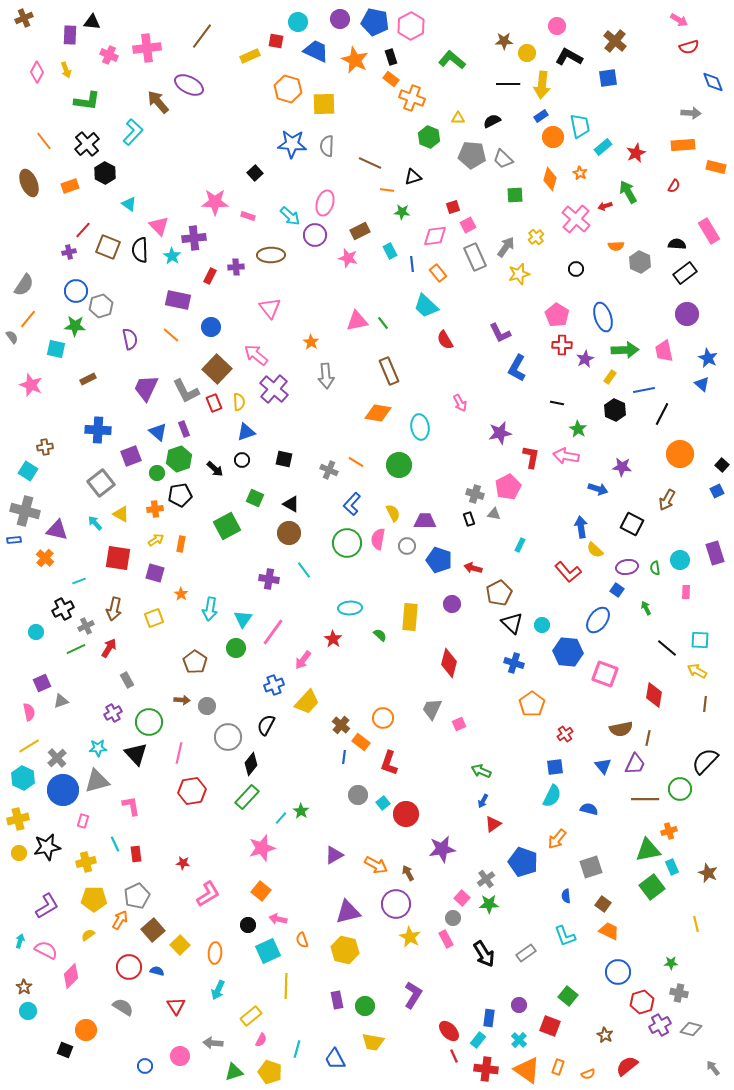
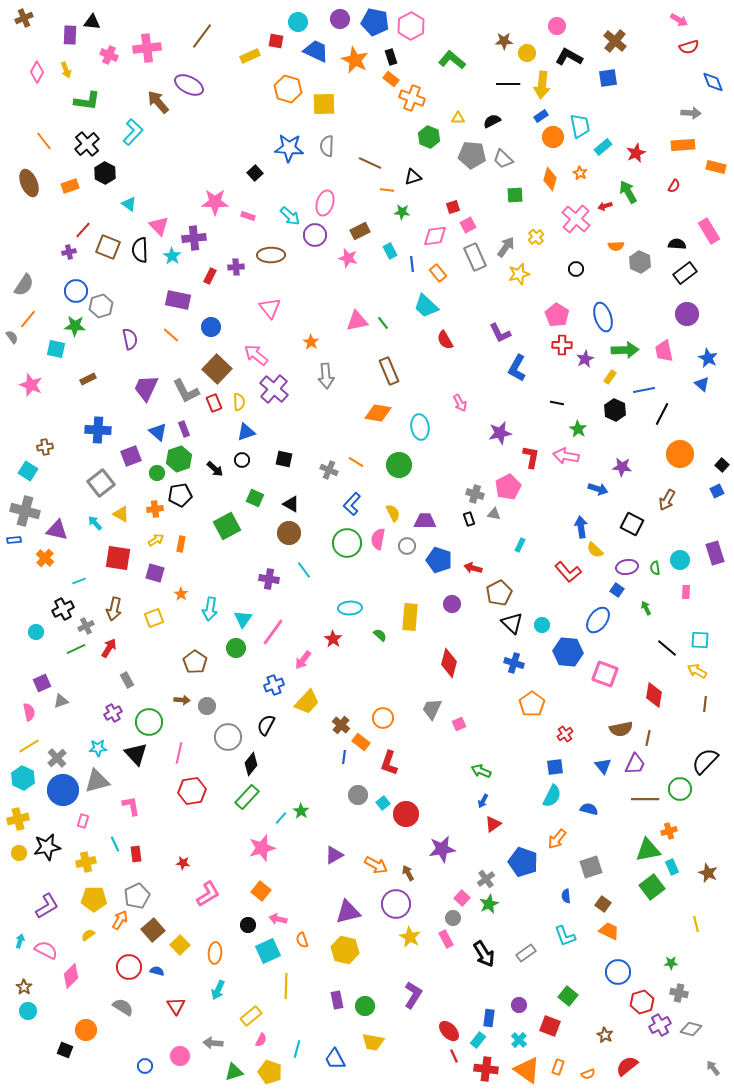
blue star at (292, 144): moved 3 px left, 4 px down
green star at (489, 904): rotated 24 degrees counterclockwise
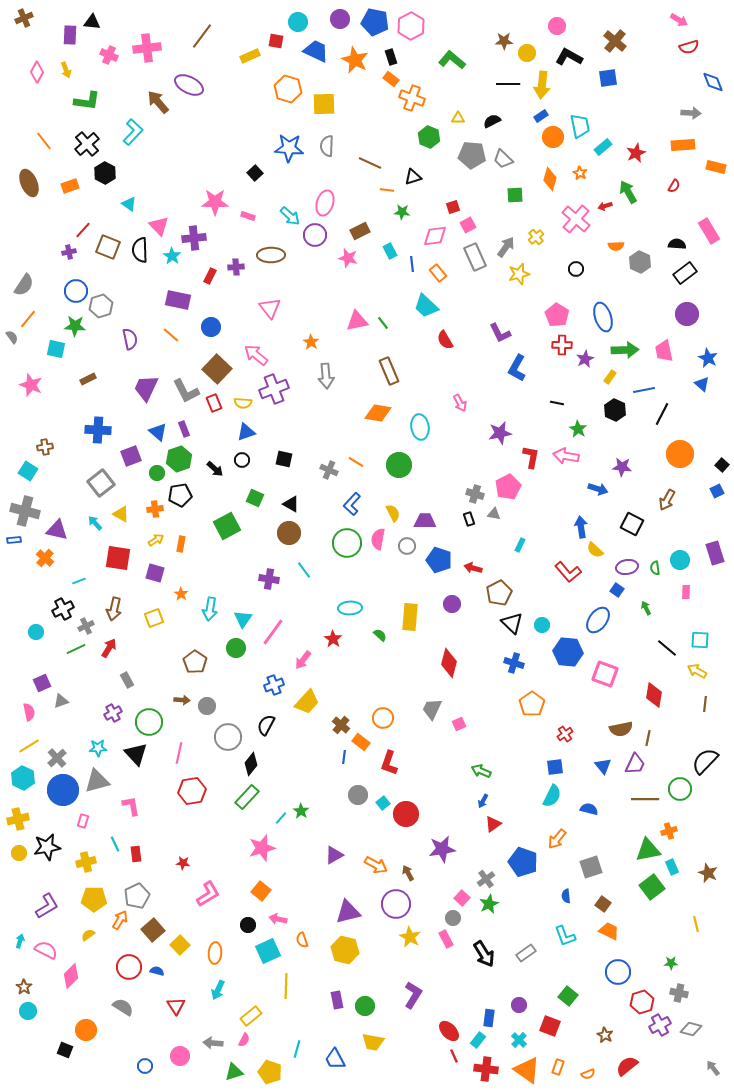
purple cross at (274, 389): rotated 28 degrees clockwise
yellow semicircle at (239, 402): moved 4 px right, 1 px down; rotated 96 degrees clockwise
pink semicircle at (261, 1040): moved 17 px left
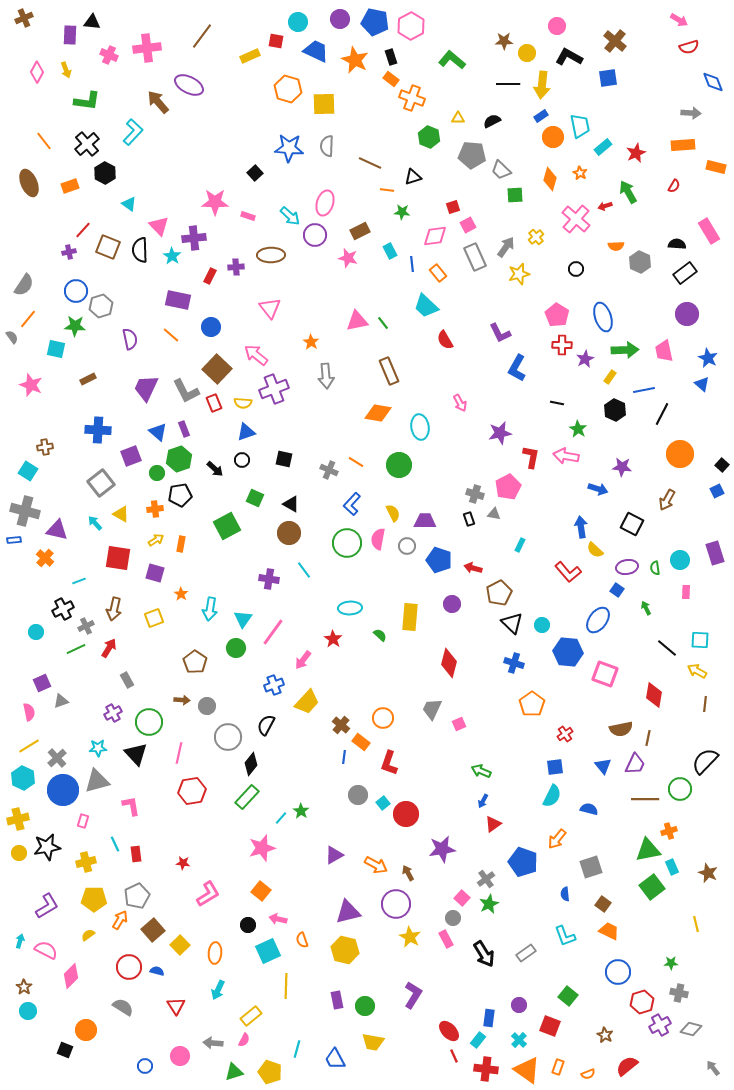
gray trapezoid at (503, 159): moved 2 px left, 11 px down
blue semicircle at (566, 896): moved 1 px left, 2 px up
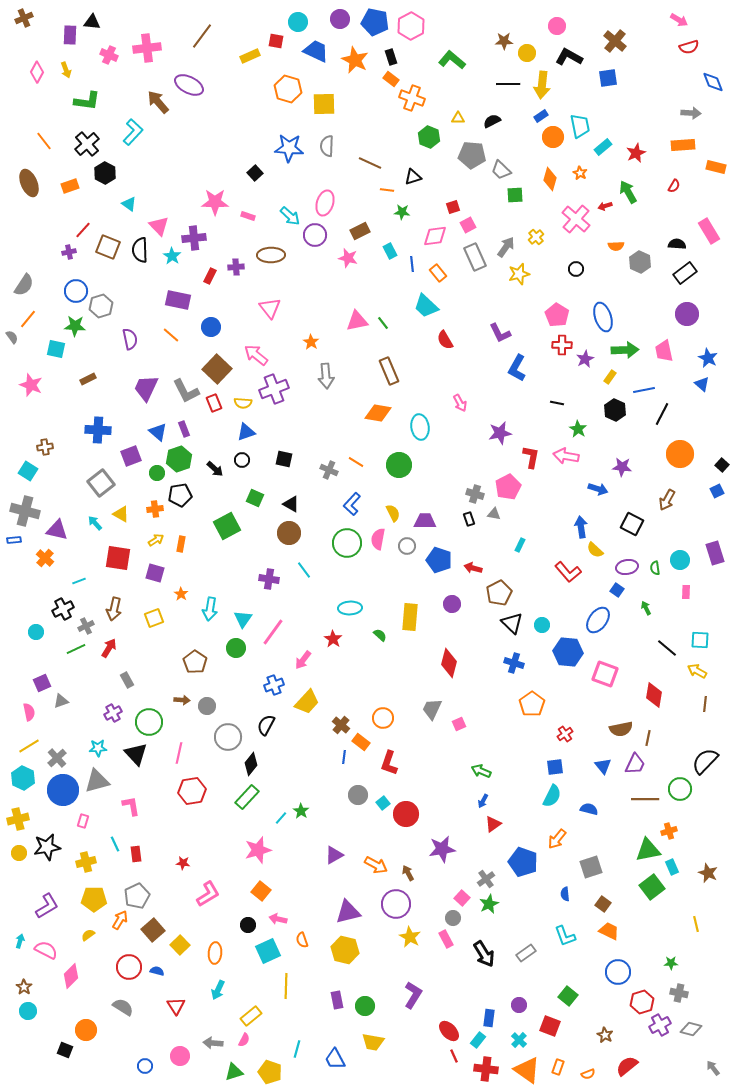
pink star at (262, 848): moved 4 px left, 2 px down
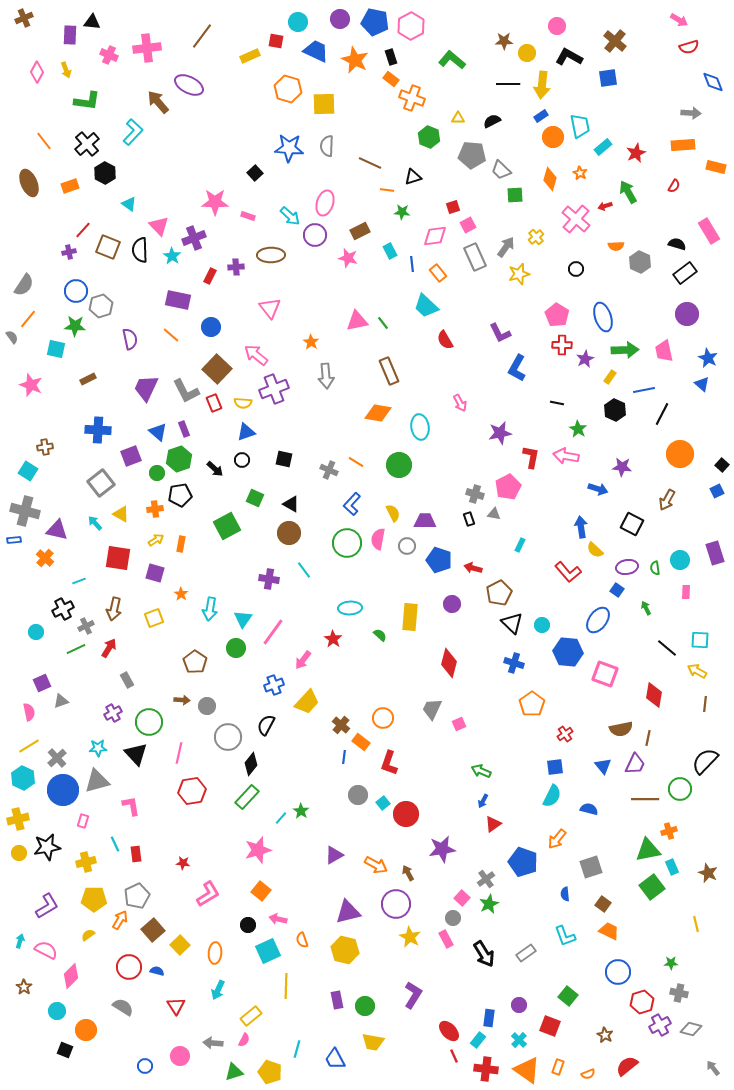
purple cross at (194, 238): rotated 15 degrees counterclockwise
black semicircle at (677, 244): rotated 12 degrees clockwise
cyan circle at (28, 1011): moved 29 px right
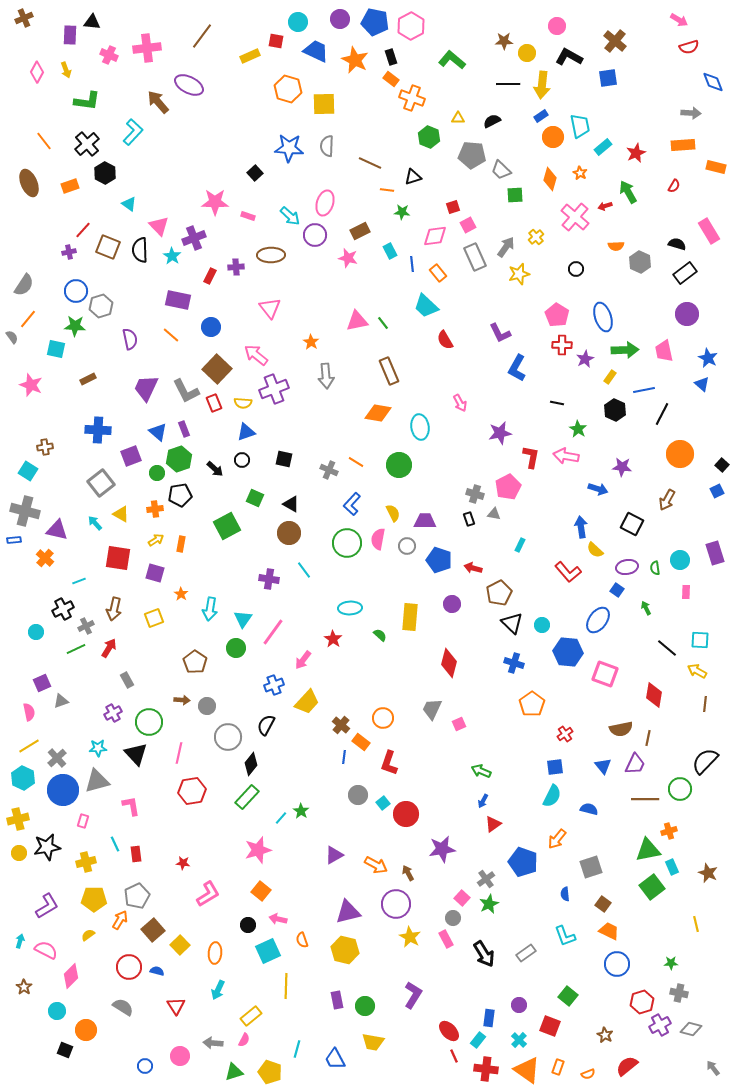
pink cross at (576, 219): moved 1 px left, 2 px up
blue circle at (618, 972): moved 1 px left, 8 px up
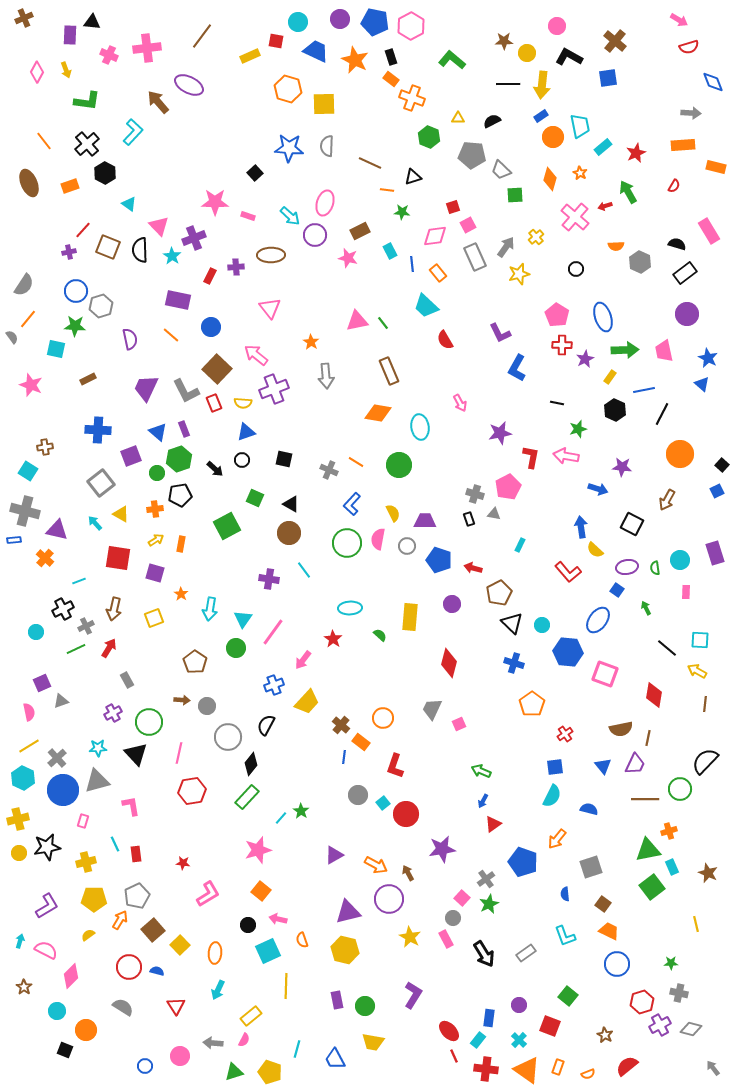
green star at (578, 429): rotated 24 degrees clockwise
red L-shape at (389, 763): moved 6 px right, 3 px down
purple circle at (396, 904): moved 7 px left, 5 px up
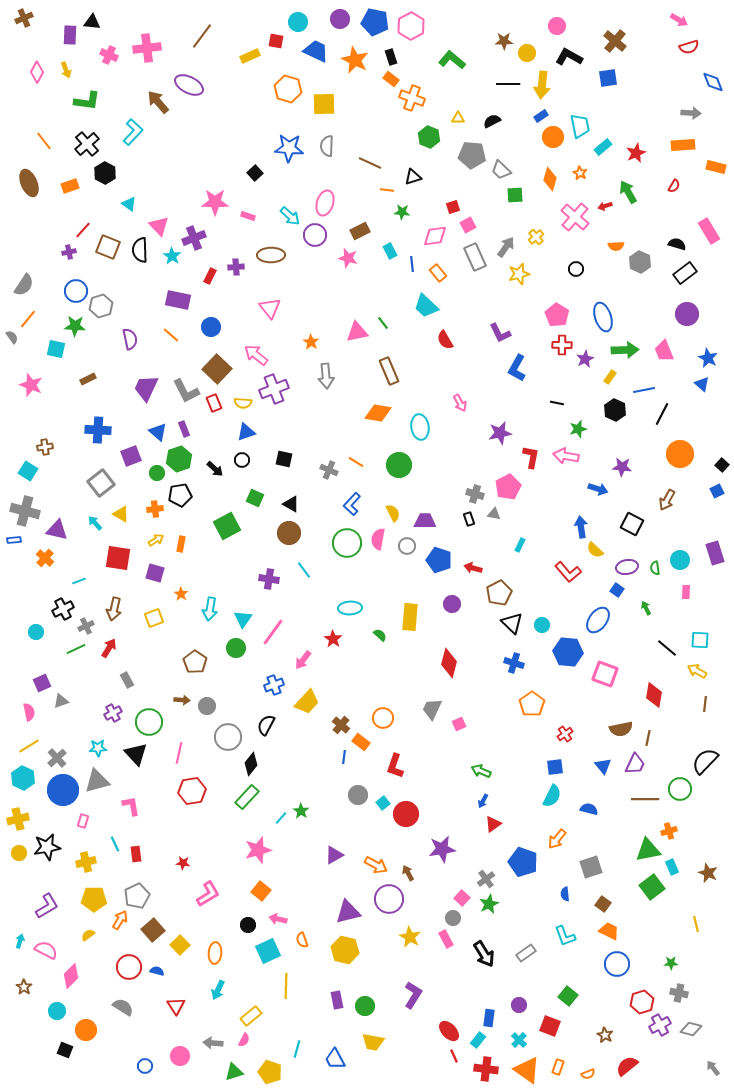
pink triangle at (357, 321): moved 11 px down
pink trapezoid at (664, 351): rotated 10 degrees counterclockwise
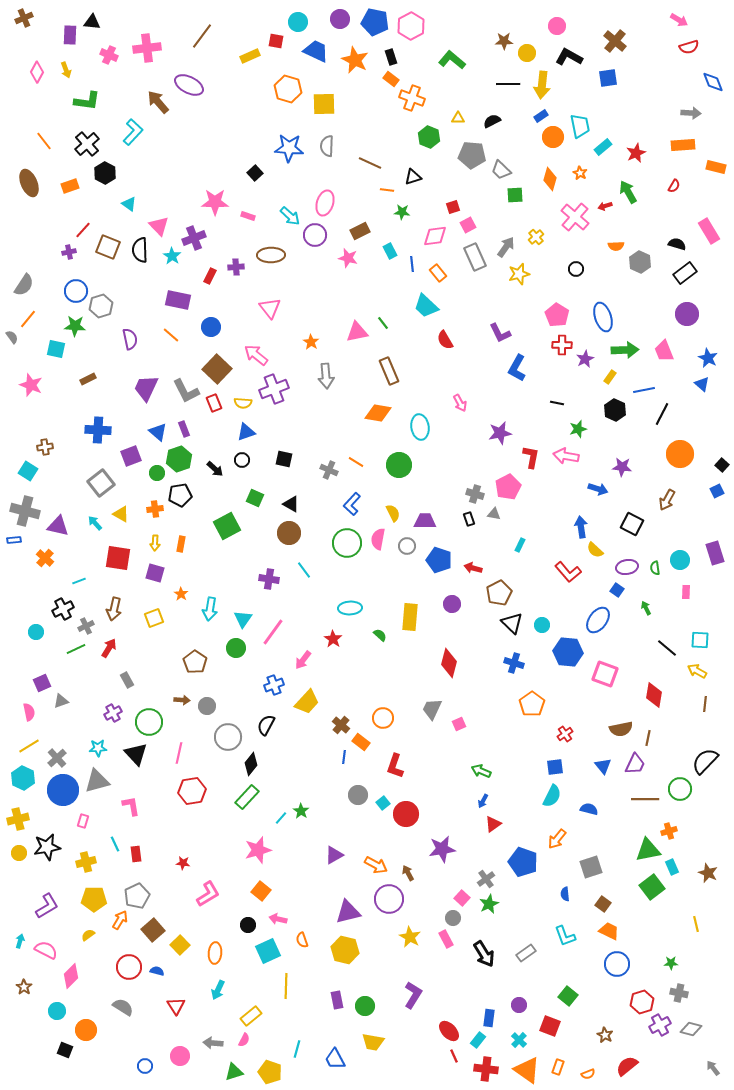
purple triangle at (57, 530): moved 1 px right, 4 px up
yellow arrow at (156, 540): moved 1 px left, 3 px down; rotated 126 degrees clockwise
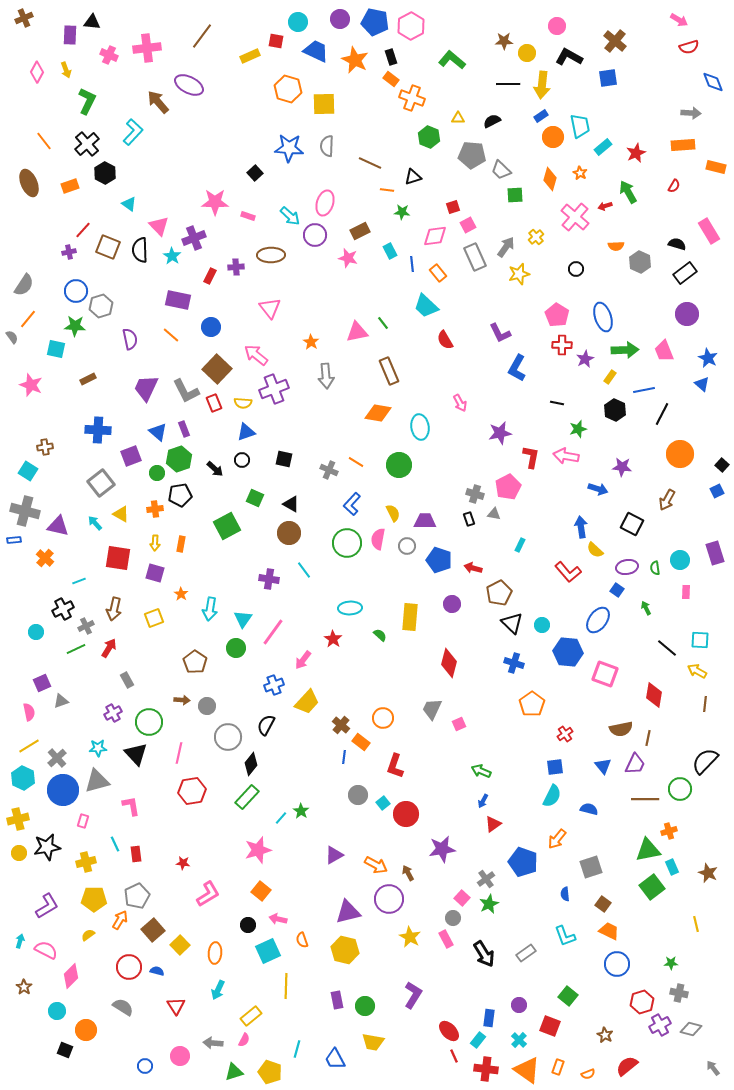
green L-shape at (87, 101): rotated 72 degrees counterclockwise
